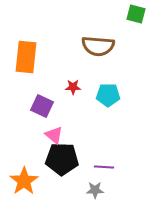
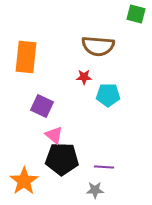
red star: moved 11 px right, 10 px up
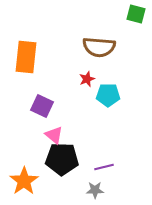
brown semicircle: moved 1 px right, 1 px down
red star: moved 3 px right, 2 px down; rotated 21 degrees counterclockwise
purple line: rotated 18 degrees counterclockwise
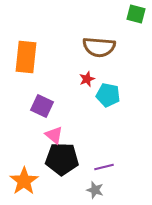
cyan pentagon: rotated 10 degrees clockwise
gray star: rotated 18 degrees clockwise
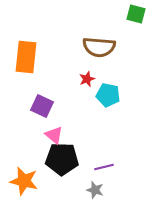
orange star: rotated 24 degrees counterclockwise
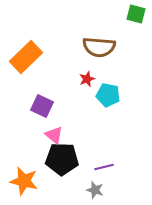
orange rectangle: rotated 40 degrees clockwise
